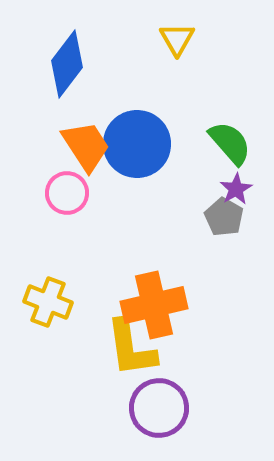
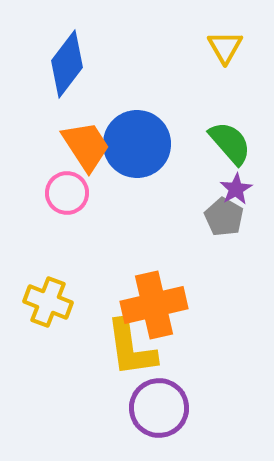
yellow triangle: moved 48 px right, 8 px down
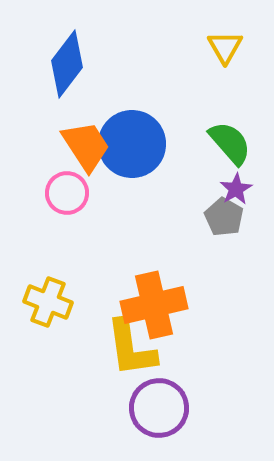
blue circle: moved 5 px left
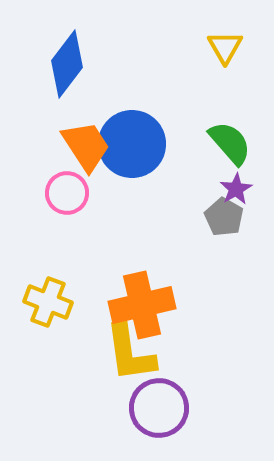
orange cross: moved 12 px left
yellow L-shape: moved 1 px left, 5 px down
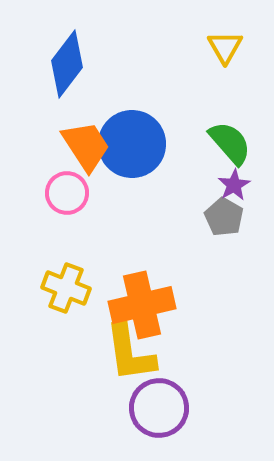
purple star: moved 2 px left, 4 px up
yellow cross: moved 18 px right, 14 px up
